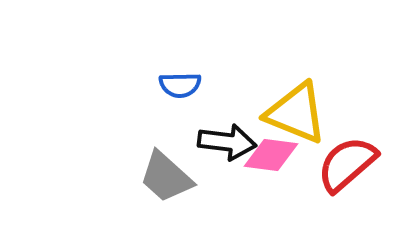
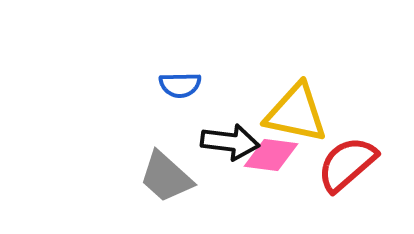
yellow triangle: rotated 10 degrees counterclockwise
black arrow: moved 3 px right
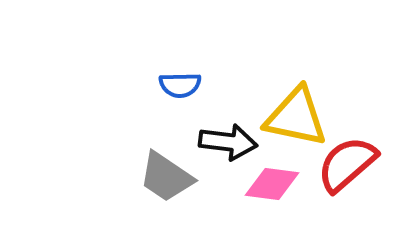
yellow triangle: moved 4 px down
black arrow: moved 2 px left
pink diamond: moved 1 px right, 29 px down
gray trapezoid: rotated 8 degrees counterclockwise
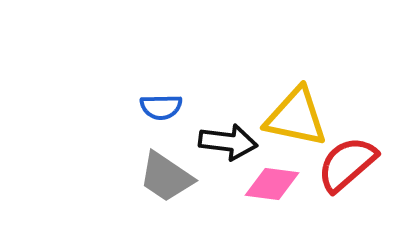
blue semicircle: moved 19 px left, 22 px down
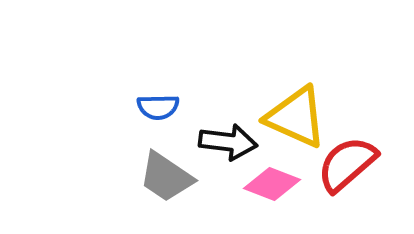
blue semicircle: moved 3 px left
yellow triangle: rotated 12 degrees clockwise
pink diamond: rotated 14 degrees clockwise
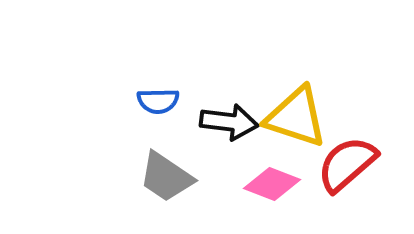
blue semicircle: moved 6 px up
yellow triangle: rotated 6 degrees counterclockwise
black arrow: moved 1 px right, 20 px up
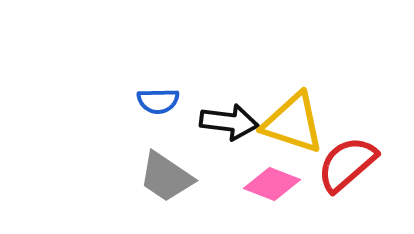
yellow triangle: moved 3 px left, 6 px down
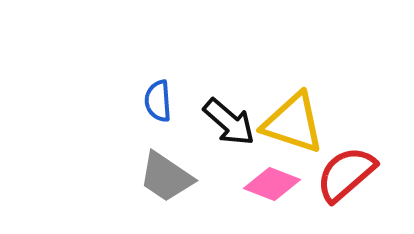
blue semicircle: rotated 87 degrees clockwise
black arrow: rotated 34 degrees clockwise
red semicircle: moved 1 px left, 10 px down
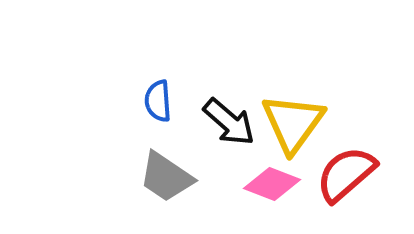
yellow triangle: rotated 48 degrees clockwise
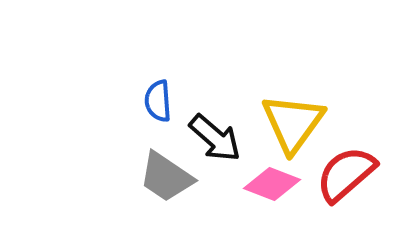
black arrow: moved 14 px left, 16 px down
